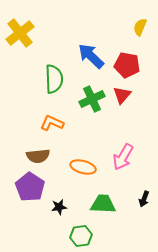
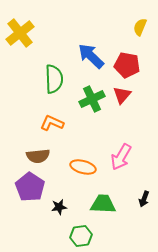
pink arrow: moved 2 px left
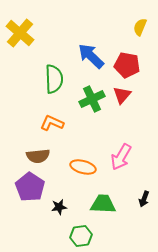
yellow cross: rotated 12 degrees counterclockwise
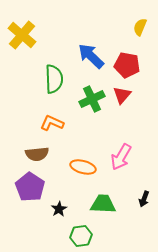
yellow cross: moved 2 px right, 2 px down
brown semicircle: moved 1 px left, 2 px up
black star: moved 2 px down; rotated 21 degrees counterclockwise
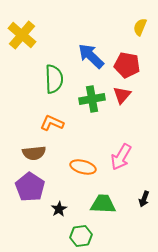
green cross: rotated 15 degrees clockwise
brown semicircle: moved 3 px left, 1 px up
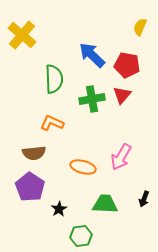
blue arrow: moved 1 px right, 1 px up
green trapezoid: moved 2 px right
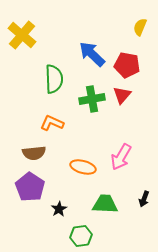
blue arrow: moved 1 px up
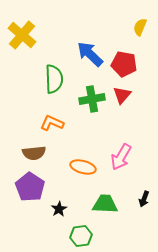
blue arrow: moved 2 px left
red pentagon: moved 3 px left, 1 px up
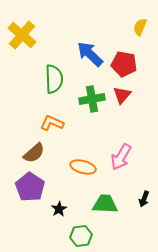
brown semicircle: rotated 35 degrees counterclockwise
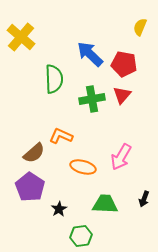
yellow cross: moved 1 px left, 2 px down
orange L-shape: moved 9 px right, 13 px down
